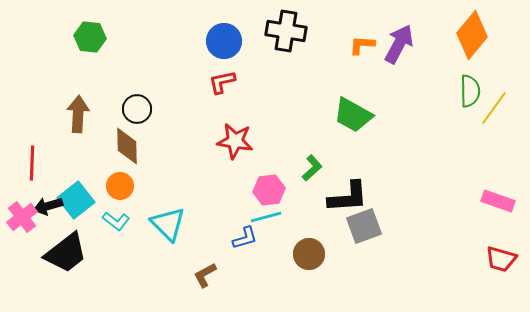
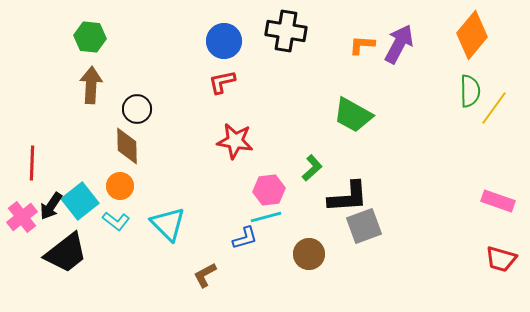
brown arrow: moved 13 px right, 29 px up
cyan square: moved 4 px right, 1 px down
black arrow: moved 3 px right; rotated 40 degrees counterclockwise
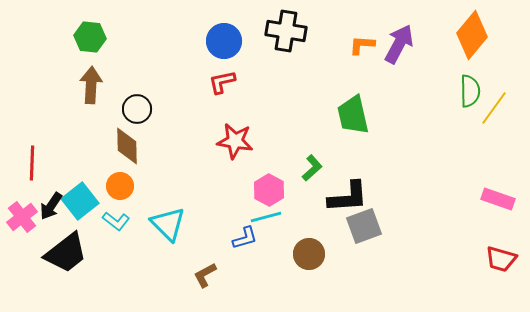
green trapezoid: rotated 48 degrees clockwise
pink hexagon: rotated 24 degrees counterclockwise
pink rectangle: moved 2 px up
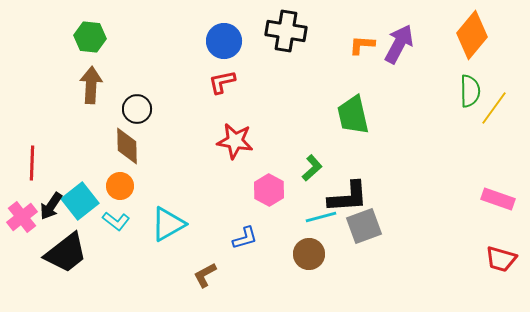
cyan line: moved 55 px right
cyan triangle: rotated 45 degrees clockwise
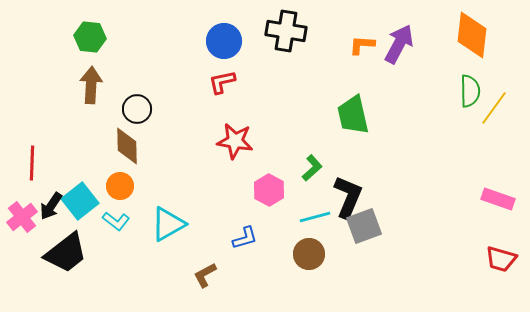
orange diamond: rotated 33 degrees counterclockwise
black L-shape: rotated 63 degrees counterclockwise
cyan line: moved 6 px left
